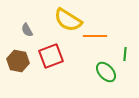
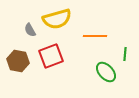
yellow semicircle: moved 11 px left, 1 px up; rotated 48 degrees counterclockwise
gray semicircle: moved 3 px right
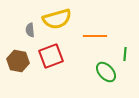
gray semicircle: rotated 24 degrees clockwise
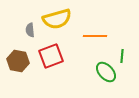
green line: moved 3 px left, 2 px down
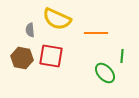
yellow semicircle: rotated 40 degrees clockwise
orange line: moved 1 px right, 3 px up
red square: rotated 30 degrees clockwise
brown hexagon: moved 4 px right, 3 px up
green ellipse: moved 1 px left, 1 px down
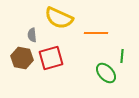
yellow semicircle: moved 2 px right, 1 px up
gray semicircle: moved 2 px right, 5 px down
red square: moved 2 px down; rotated 25 degrees counterclockwise
green ellipse: moved 1 px right
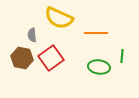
red square: rotated 20 degrees counterclockwise
green ellipse: moved 7 px left, 6 px up; rotated 40 degrees counterclockwise
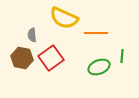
yellow semicircle: moved 5 px right
green ellipse: rotated 30 degrees counterclockwise
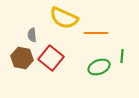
red square: rotated 15 degrees counterclockwise
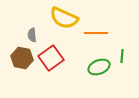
red square: rotated 15 degrees clockwise
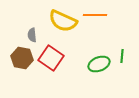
yellow semicircle: moved 1 px left, 3 px down
orange line: moved 1 px left, 18 px up
red square: rotated 20 degrees counterclockwise
green ellipse: moved 3 px up
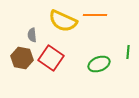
green line: moved 6 px right, 4 px up
